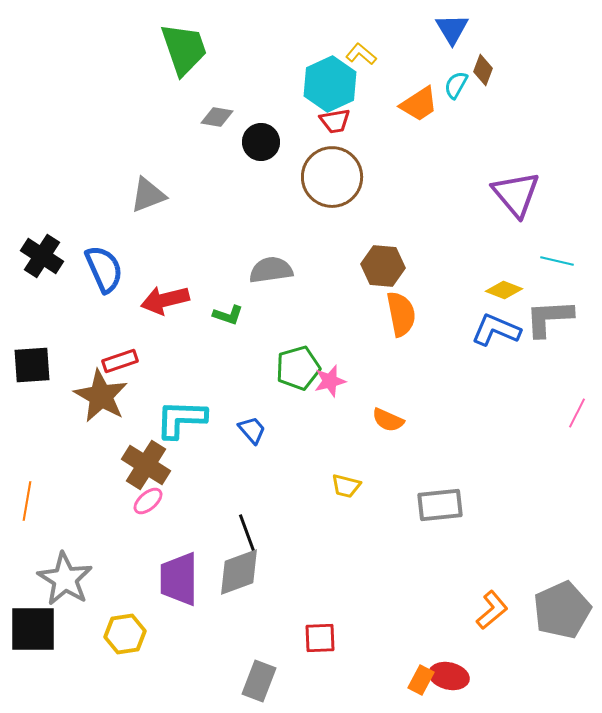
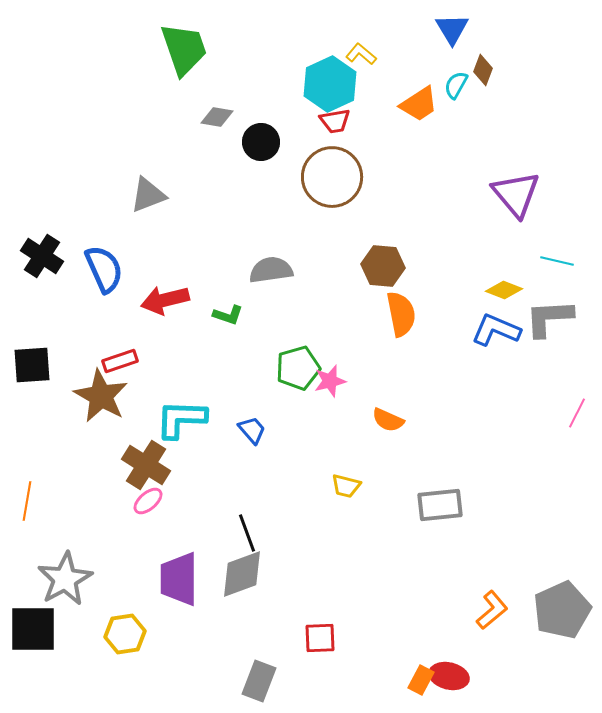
gray diamond at (239, 572): moved 3 px right, 2 px down
gray star at (65, 579): rotated 12 degrees clockwise
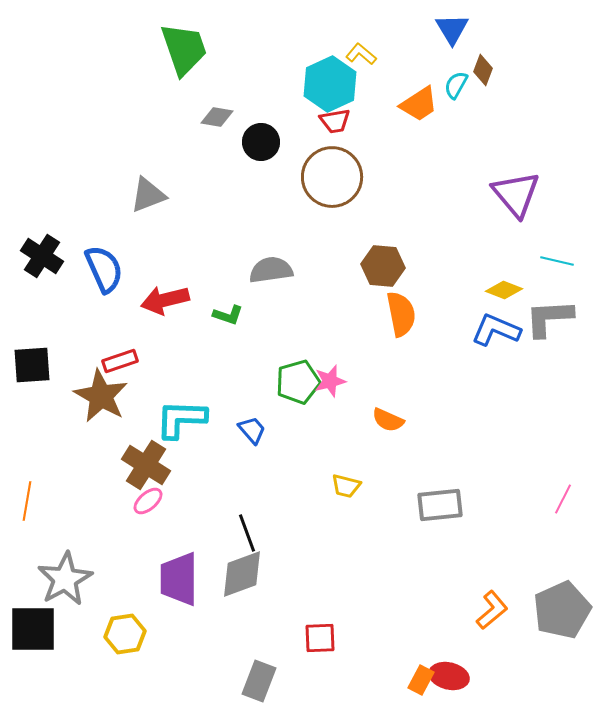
green pentagon at (298, 368): moved 14 px down
pink line at (577, 413): moved 14 px left, 86 px down
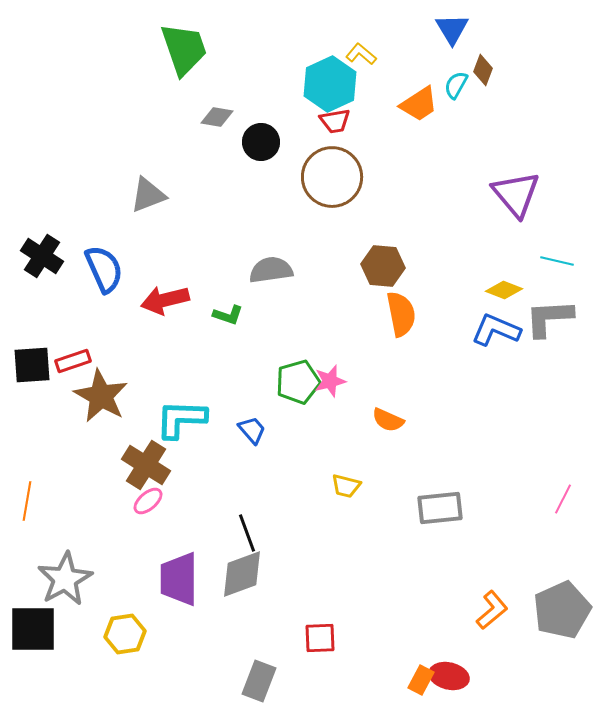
red rectangle at (120, 361): moved 47 px left
gray rectangle at (440, 505): moved 3 px down
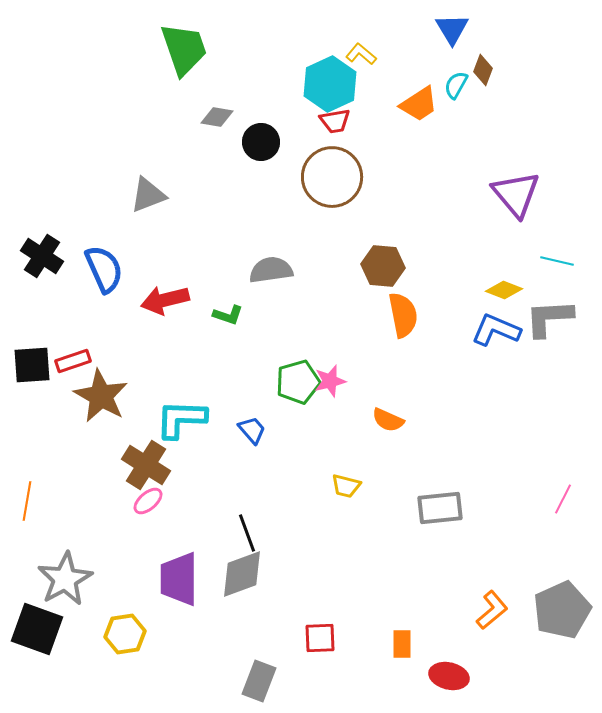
orange semicircle at (401, 314): moved 2 px right, 1 px down
black square at (33, 629): moved 4 px right; rotated 20 degrees clockwise
orange rectangle at (421, 680): moved 19 px left, 36 px up; rotated 28 degrees counterclockwise
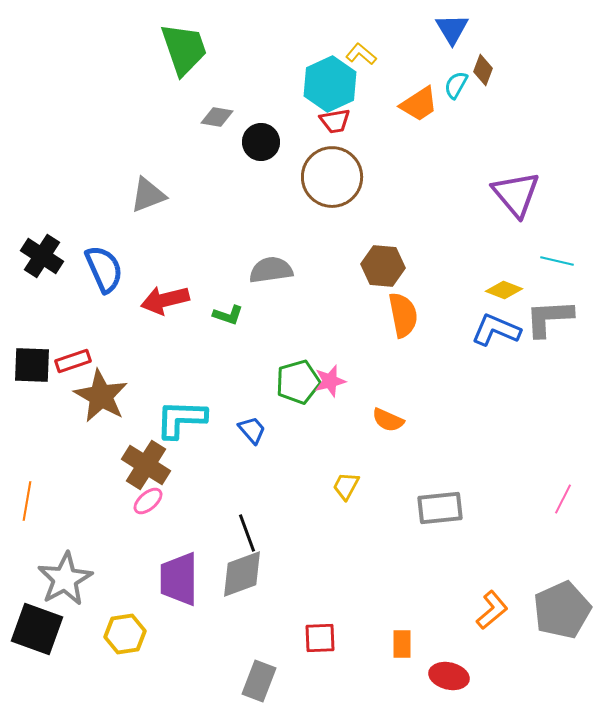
black square at (32, 365): rotated 6 degrees clockwise
yellow trapezoid at (346, 486): rotated 104 degrees clockwise
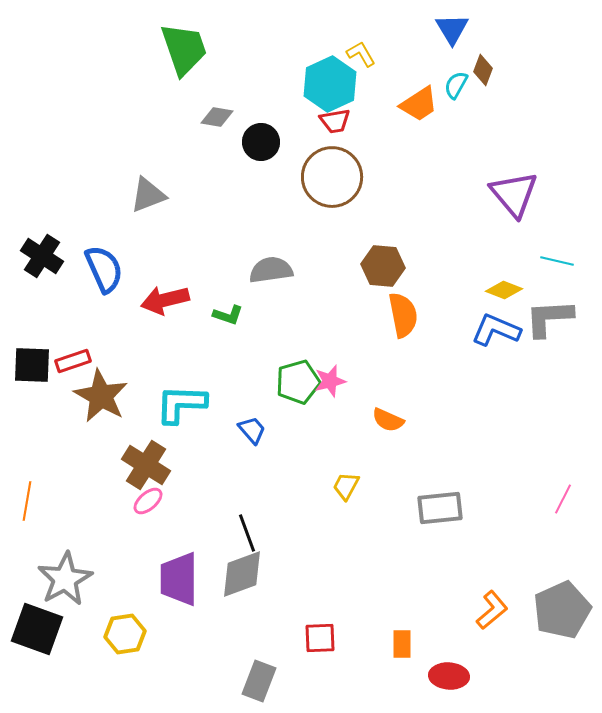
yellow L-shape at (361, 54): rotated 20 degrees clockwise
purple triangle at (516, 194): moved 2 px left
cyan L-shape at (181, 419): moved 15 px up
red ellipse at (449, 676): rotated 9 degrees counterclockwise
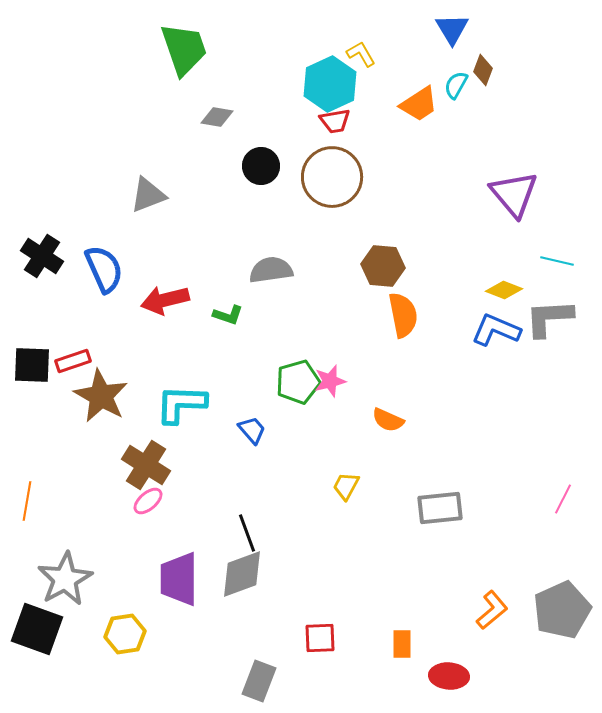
black circle at (261, 142): moved 24 px down
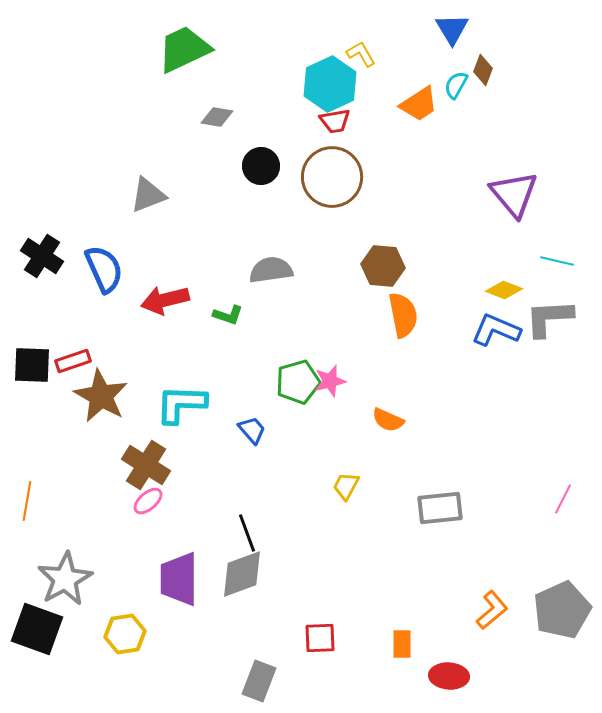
green trapezoid at (184, 49): rotated 96 degrees counterclockwise
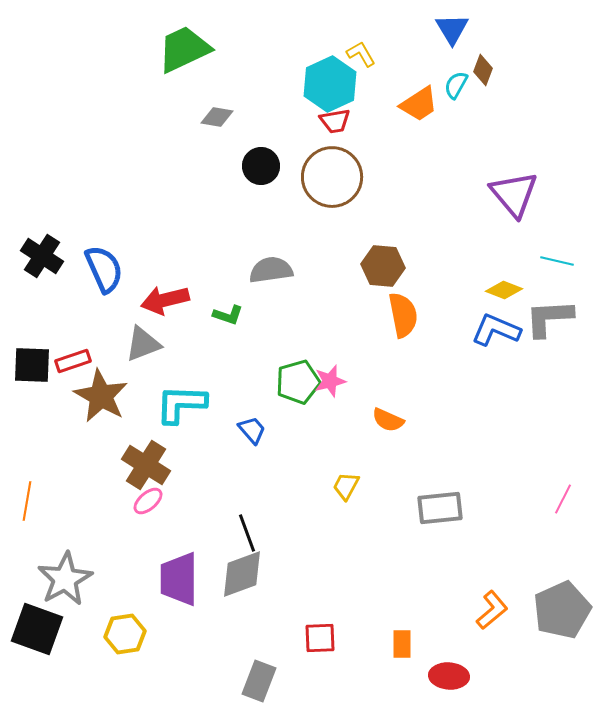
gray triangle at (148, 195): moved 5 px left, 149 px down
